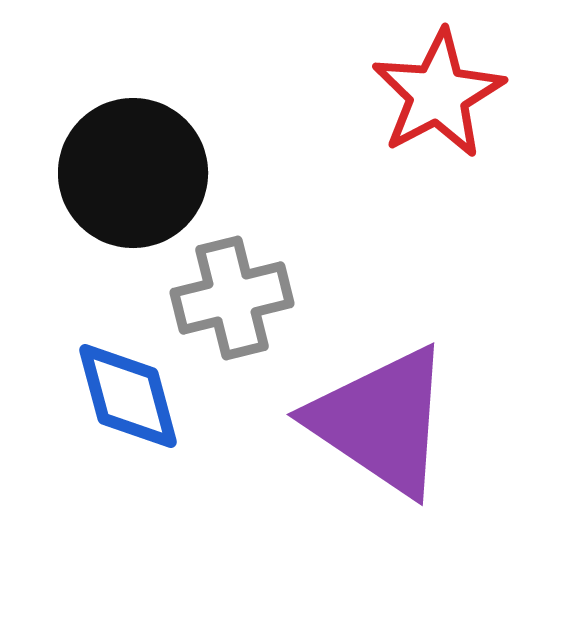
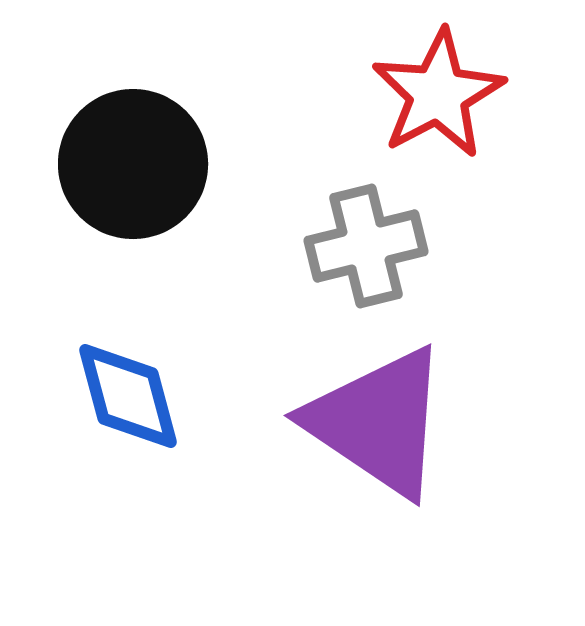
black circle: moved 9 px up
gray cross: moved 134 px right, 52 px up
purple triangle: moved 3 px left, 1 px down
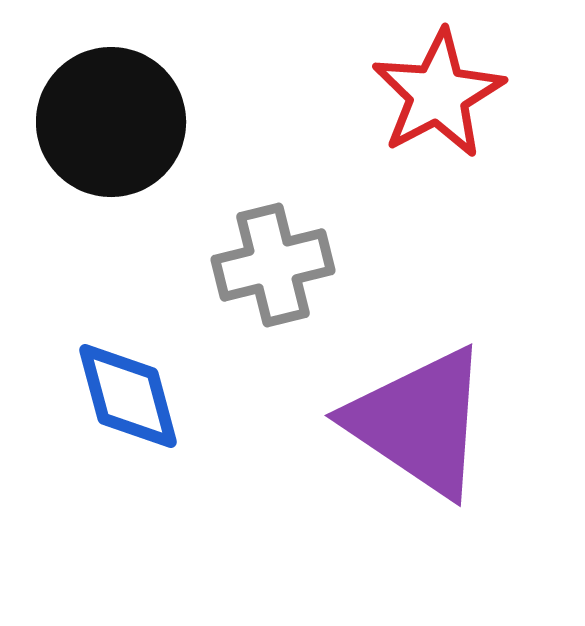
black circle: moved 22 px left, 42 px up
gray cross: moved 93 px left, 19 px down
purple triangle: moved 41 px right
